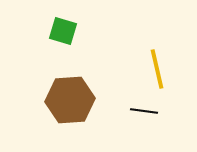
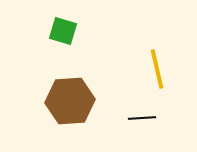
brown hexagon: moved 1 px down
black line: moved 2 px left, 7 px down; rotated 12 degrees counterclockwise
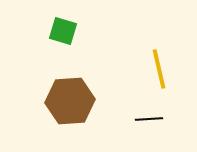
yellow line: moved 2 px right
black line: moved 7 px right, 1 px down
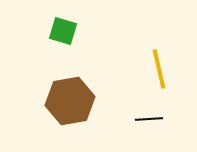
brown hexagon: rotated 6 degrees counterclockwise
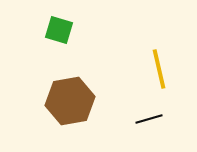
green square: moved 4 px left, 1 px up
black line: rotated 12 degrees counterclockwise
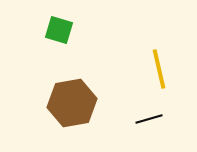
brown hexagon: moved 2 px right, 2 px down
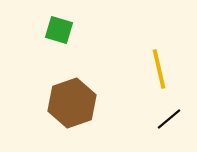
brown hexagon: rotated 9 degrees counterclockwise
black line: moved 20 px right; rotated 24 degrees counterclockwise
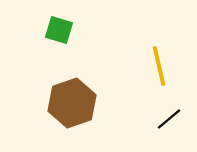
yellow line: moved 3 px up
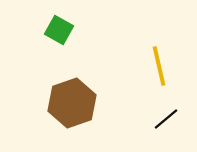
green square: rotated 12 degrees clockwise
black line: moved 3 px left
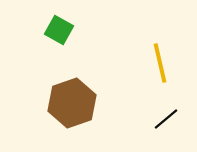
yellow line: moved 1 px right, 3 px up
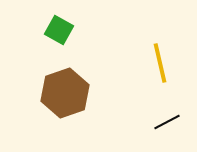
brown hexagon: moved 7 px left, 10 px up
black line: moved 1 px right, 3 px down; rotated 12 degrees clockwise
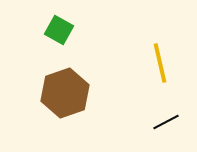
black line: moved 1 px left
